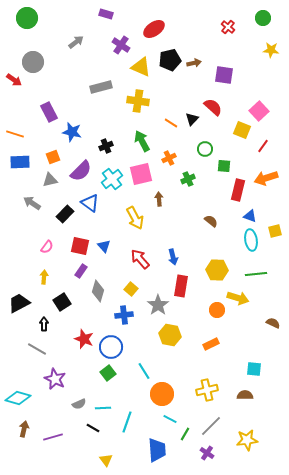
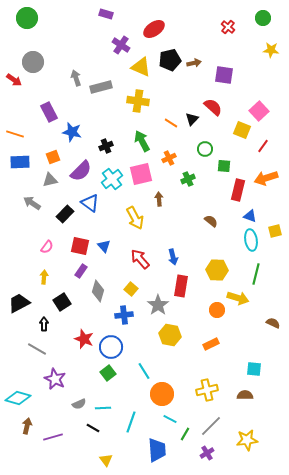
gray arrow at (76, 42): moved 36 px down; rotated 70 degrees counterclockwise
green line at (256, 274): rotated 70 degrees counterclockwise
cyan line at (127, 422): moved 4 px right
brown arrow at (24, 429): moved 3 px right, 3 px up
purple cross at (207, 453): rotated 24 degrees clockwise
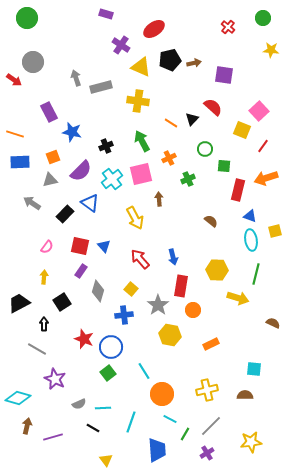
orange circle at (217, 310): moved 24 px left
yellow star at (247, 440): moved 4 px right, 2 px down
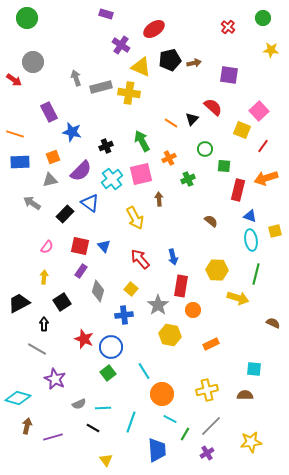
purple square at (224, 75): moved 5 px right
yellow cross at (138, 101): moved 9 px left, 8 px up
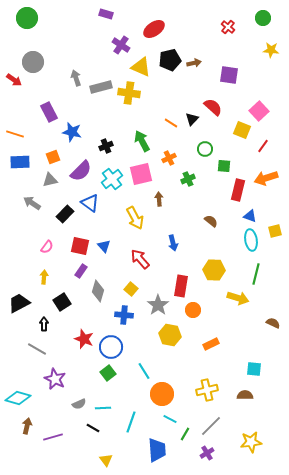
blue arrow at (173, 257): moved 14 px up
yellow hexagon at (217, 270): moved 3 px left
blue cross at (124, 315): rotated 12 degrees clockwise
